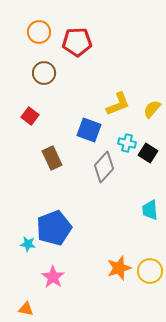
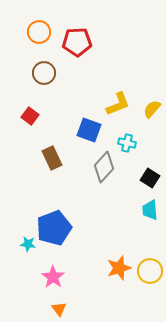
black square: moved 2 px right, 25 px down
orange triangle: moved 33 px right; rotated 42 degrees clockwise
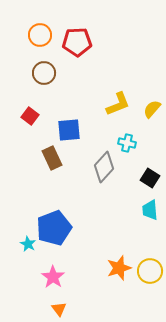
orange circle: moved 1 px right, 3 px down
blue square: moved 20 px left; rotated 25 degrees counterclockwise
cyan star: rotated 21 degrees clockwise
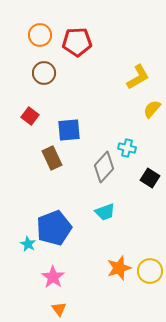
yellow L-shape: moved 20 px right, 27 px up; rotated 8 degrees counterclockwise
cyan cross: moved 5 px down
cyan trapezoid: moved 45 px left, 2 px down; rotated 105 degrees counterclockwise
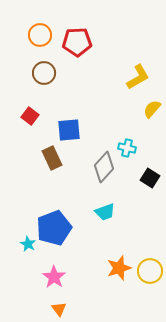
pink star: moved 1 px right
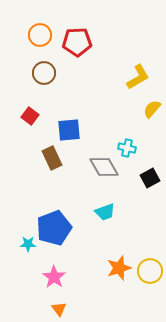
gray diamond: rotated 72 degrees counterclockwise
black square: rotated 30 degrees clockwise
cyan star: rotated 28 degrees counterclockwise
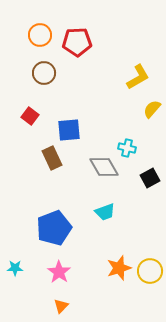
cyan star: moved 13 px left, 24 px down
pink star: moved 5 px right, 5 px up
orange triangle: moved 2 px right, 3 px up; rotated 21 degrees clockwise
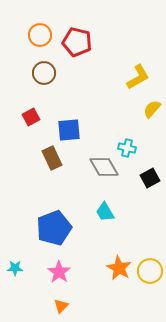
red pentagon: rotated 16 degrees clockwise
red square: moved 1 px right, 1 px down; rotated 24 degrees clockwise
cyan trapezoid: rotated 80 degrees clockwise
orange star: rotated 25 degrees counterclockwise
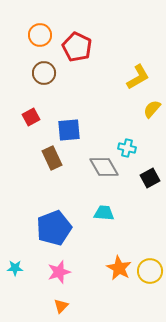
red pentagon: moved 5 px down; rotated 12 degrees clockwise
cyan trapezoid: moved 1 px left, 1 px down; rotated 125 degrees clockwise
pink star: rotated 20 degrees clockwise
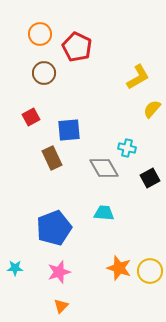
orange circle: moved 1 px up
gray diamond: moved 1 px down
orange star: rotated 10 degrees counterclockwise
